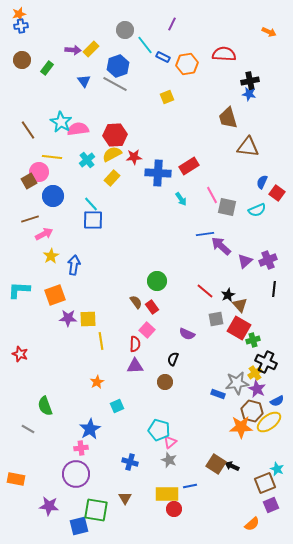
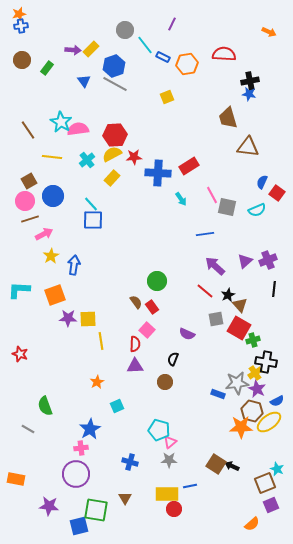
blue hexagon at (118, 66): moved 4 px left
pink circle at (39, 172): moved 14 px left, 29 px down
purple arrow at (221, 246): moved 6 px left, 20 px down
black cross at (266, 362): rotated 15 degrees counterclockwise
gray star at (169, 460): rotated 21 degrees counterclockwise
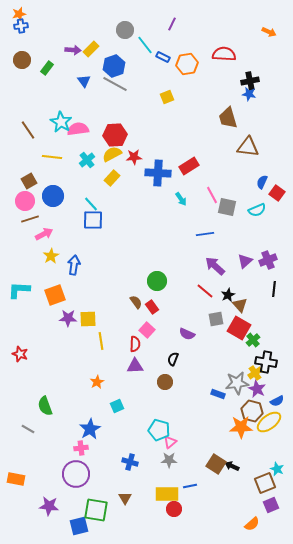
green cross at (253, 340): rotated 24 degrees counterclockwise
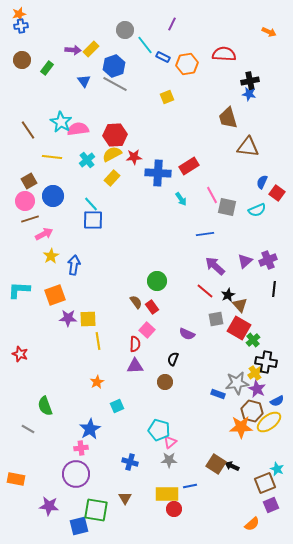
yellow line at (101, 341): moved 3 px left
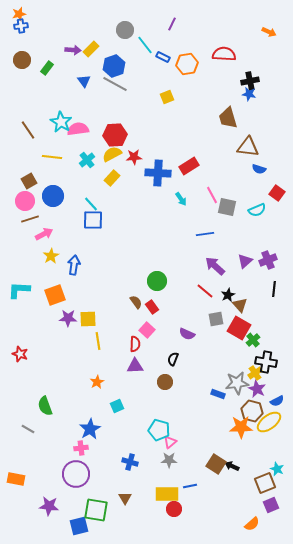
blue semicircle at (262, 182): moved 3 px left, 13 px up; rotated 96 degrees counterclockwise
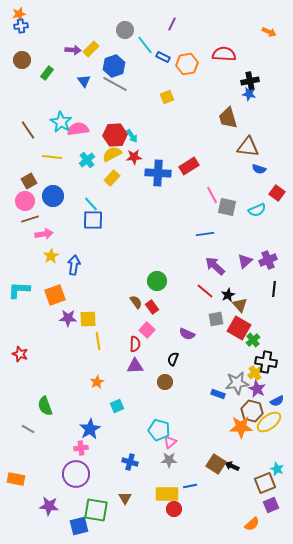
green rectangle at (47, 68): moved 5 px down
cyan arrow at (181, 199): moved 49 px left, 63 px up
pink arrow at (44, 234): rotated 18 degrees clockwise
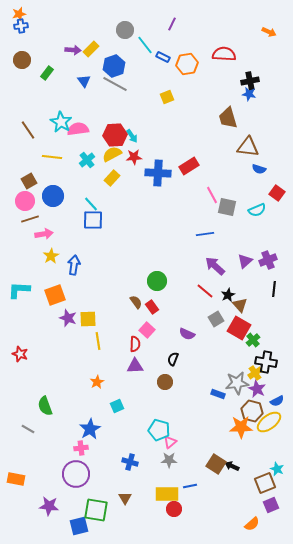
purple star at (68, 318): rotated 18 degrees clockwise
gray square at (216, 319): rotated 21 degrees counterclockwise
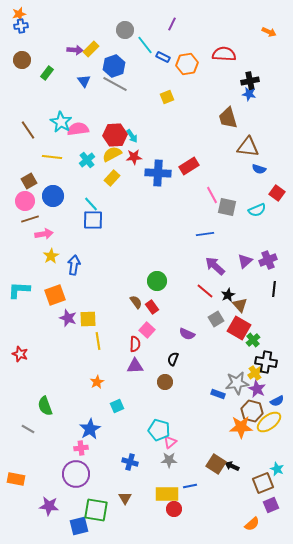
purple arrow at (73, 50): moved 2 px right
brown square at (265, 483): moved 2 px left
